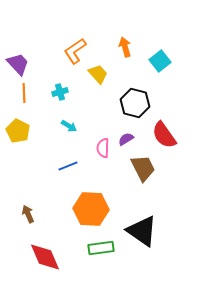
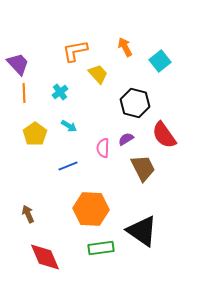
orange arrow: rotated 12 degrees counterclockwise
orange L-shape: rotated 24 degrees clockwise
cyan cross: rotated 21 degrees counterclockwise
yellow pentagon: moved 17 px right, 3 px down; rotated 10 degrees clockwise
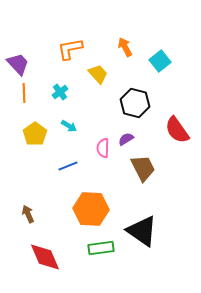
orange L-shape: moved 5 px left, 2 px up
red semicircle: moved 13 px right, 5 px up
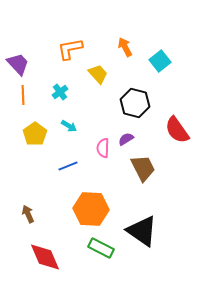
orange line: moved 1 px left, 2 px down
green rectangle: rotated 35 degrees clockwise
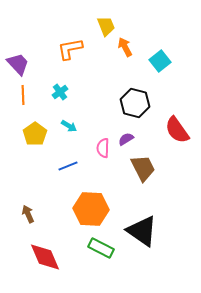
yellow trapezoid: moved 8 px right, 48 px up; rotated 20 degrees clockwise
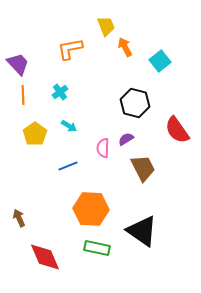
brown arrow: moved 9 px left, 4 px down
green rectangle: moved 4 px left; rotated 15 degrees counterclockwise
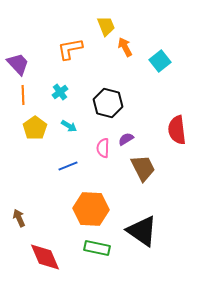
black hexagon: moved 27 px left
red semicircle: rotated 28 degrees clockwise
yellow pentagon: moved 6 px up
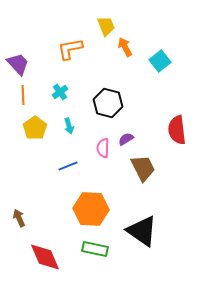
cyan arrow: rotated 42 degrees clockwise
green rectangle: moved 2 px left, 1 px down
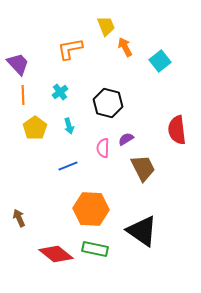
red diamond: moved 11 px right, 3 px up; rotated 28 degrees counterclockwise
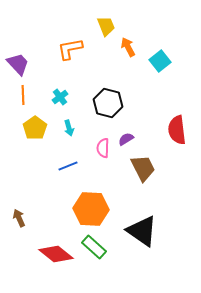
orange arrow: moved 3 px right
cyan cross: moved 5 px down
cyan arrow: moved 2 px down
green rectangle: moved 1 px left, 2 px up; rotated 30 degrees clockwise
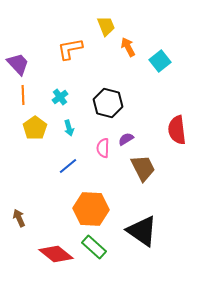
blue line: rotated 18 degrees counterclockwise
